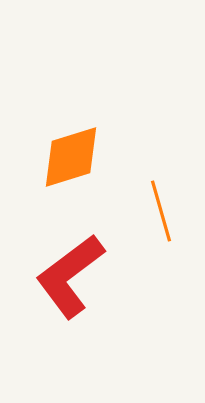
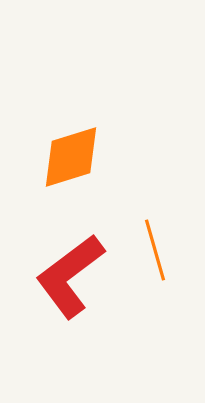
orange line: moved 6 px left, 39 px down
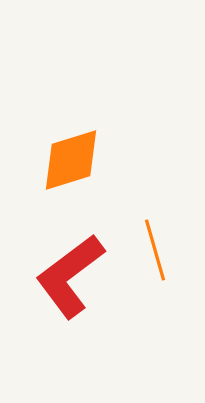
orange diamond: moved 3 px down
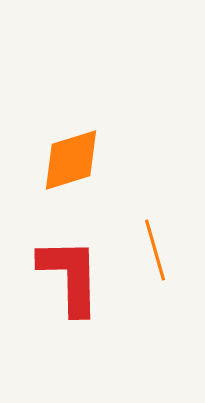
red L-shape: rotated 126 degrees clockwise
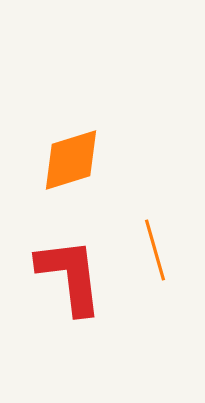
red L-shape: rotated 6 degrees counterclockwise
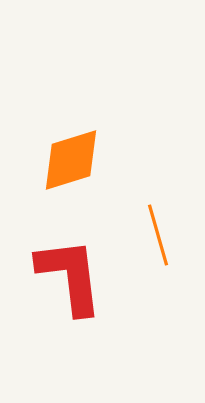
orange line: moved 3 px right, 15 px up
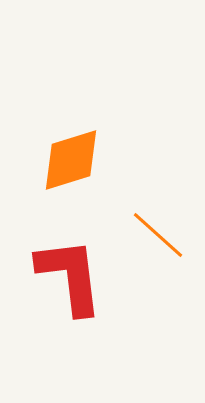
orange line: rotated 32 degrees counterclockwise
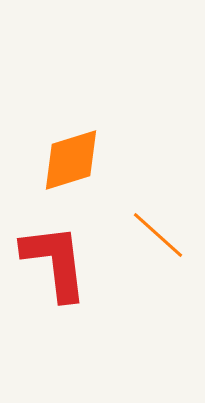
red L-shape: moved 15 px left, 14 px up
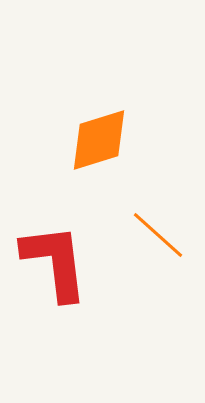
orange diamond: moved 28 px right, 20 px up
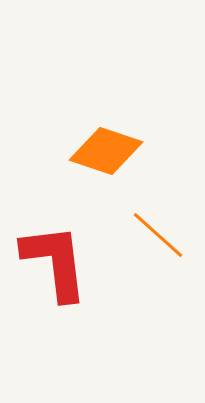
orange diamond: moved 7 px right, 11 px down; rotated 36 degrees clockwise
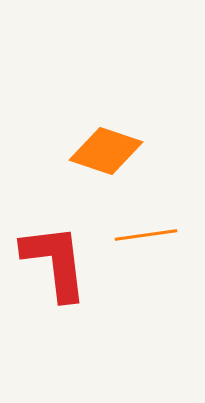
orange line: moved 12 px left; rotated 50 degrees counterclockwise
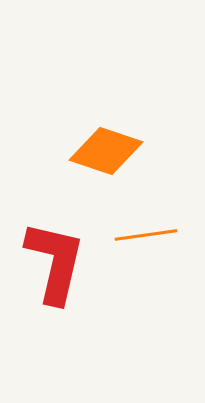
red L-shape: rotated 20 degrees clockwise
